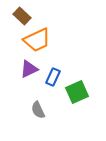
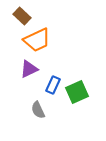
blue rectangle: moved 8 px down
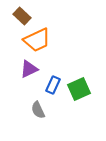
green square: moved 2 px right, 3 px up
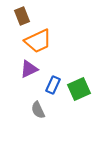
brown rectangle: rotated 24 degrees clockwise
orange trapezoid: moved 1 px right, 1 px down
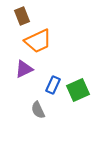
purple triangle: moved 5 px left
green square: moved 1 px left, 1 px down
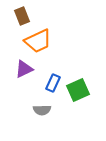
blue rectangle: moved 2 px up
gray semicircle: moved 4 px right; rotated 66 degrees counterclockwise
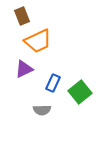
green square: moved 2 px right, 2 px down; rotated 15 degrees counterclockwise
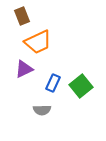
orange trapezoid: moved 1 px down
green square: moved 1 px right, 6 px up
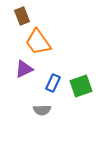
orange trapezoid: rotated 80 degrees clockwise
green square: rotated 20 degrees clockwise
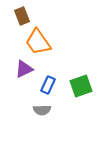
blue rectangle: moved 5 px left, 2 px down
